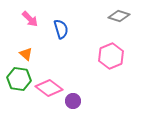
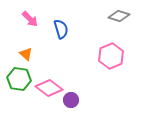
purple circle: moved 2 px left, 1 px up
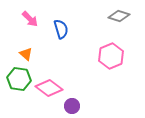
purple circle: moved 1 px right, 6 px down
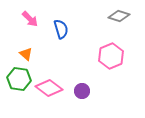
purple circle: moved 10 px right, 15 px up
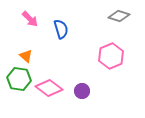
orange triangle: moved 2 px down
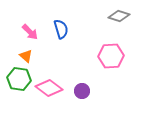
pink arrow: moved 13 px down
pink hexagon: rotated 20 degrees clockwise
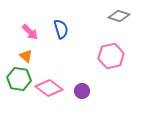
pink hexagon: rotated 10 degrees counterclockwise
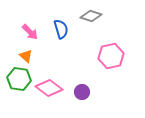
gray diamond: moved 28 px left
purple circle: moved 1 px down
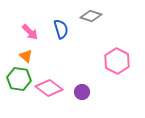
pink hexagon: moved 6 px right, 5 px down; rotated 20 degrees counterclockwise
